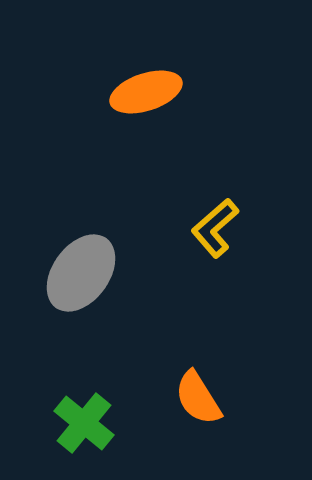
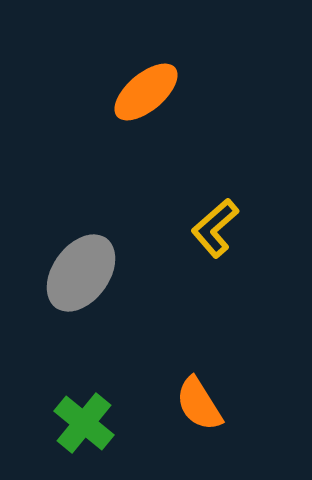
orange ellipse: rotated 22 degrees counterclockwise
orange semicircle: moved 1 px right, 6 px down
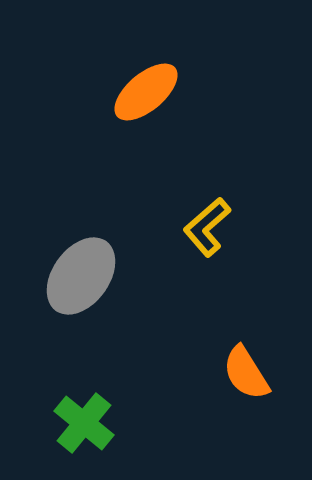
yellow L-shape: moved 8 px left, 1 px up
gray ellipse: moved 3 px down
orange semicircle: moved 47 px right, 31 px up
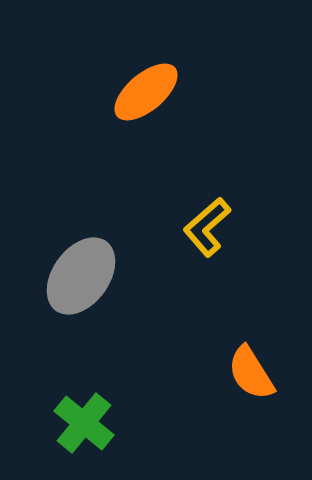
orange semicircle: moved 5 px right
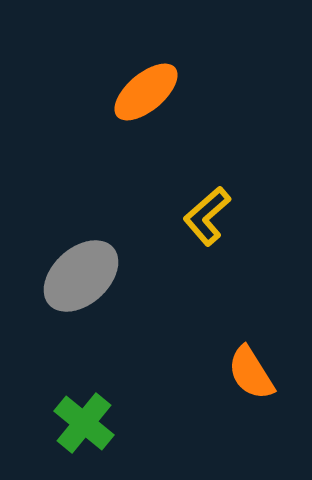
yellow L-shape: moved 11 px up
gray ellipse: rotated 12 degrees clockwise
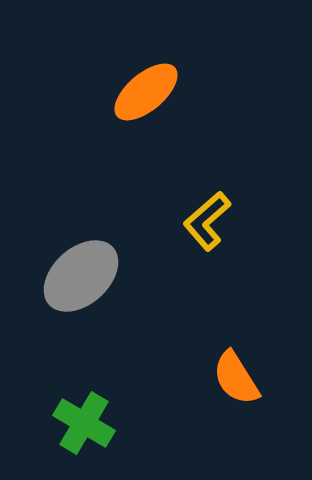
yellow L-shape: moved 5 px down
orange semicircle: moved 15 px left, 5 px down
green cross: rotated 8 degrees counterclockwise
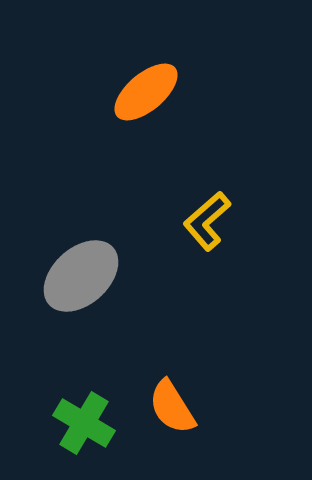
orange semicircle: moved 64 px left, 29 px down
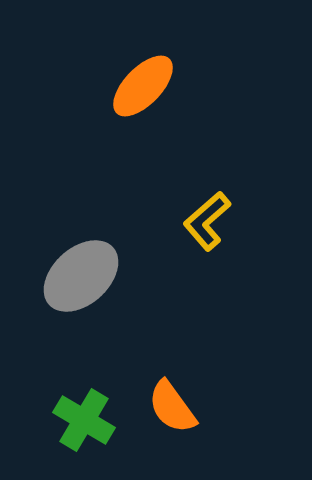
orange ellipse: moved 3 px left, 6 px up; rotated 6 degrees counterclockwise
orange semicircle: rotated 4 degrees counterclockwise
green cross: moved 3 px up
